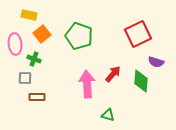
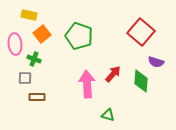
red square: moved 3 px right, 2 px up; rotated 24 degrees counterclockwise
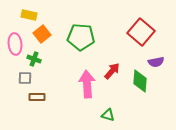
green pentagon: moved 2 px right, 1 px down; rotated 16 degrees counterclockwise
purple semicircle: rotated 28 degrees counterclockwise
red arrow: moved 1 px left, 3 px up
green diamond: moved 1 px left
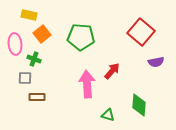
green diamond: moved 1 px left, 24 px down
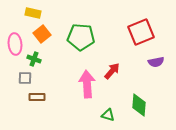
yellow rectangle: moved 4 px right, 2 px up
red square: rotated 28 degrees clockwise
